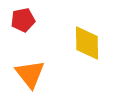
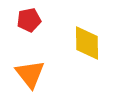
red pentagon: moved 6 px right
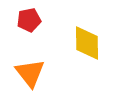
orange triangle: moved 1 px up
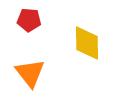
red pentagon: rotated 15 degrees clockwise
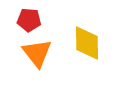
orange triangle: moved 7 px right, 20 px up
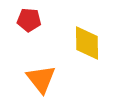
orange triangle: moved 4 px right, 26 px down
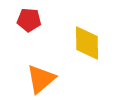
orange triangle: rotated 28 degrees clockwise
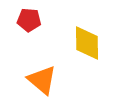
orange triangle: moved 1 px right, 1 px down; rotated 40 degrees counterclockwise
